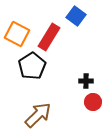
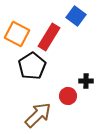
red circle: moved 25 px left, 6 px up
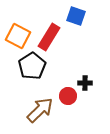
blue square: rotated 18 degrees counterclockwise
orange square: moved 1 px right, 2 px down
black cross: moved 1 px left, 2 px down
brown arrow: moved 2 px right, 5 px up
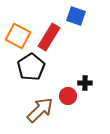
black pentagon: moved 1 px left, 1 px down
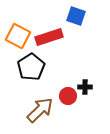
red rectangle: rotated 40 degrees clockwise
black cross: moved 4 px down
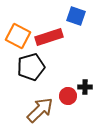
black pentagon: rotated 16 degrees clockwise
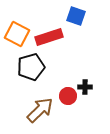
orange square: moved 1 px left, 2 px up
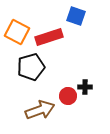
orange square: moved 2 px up
brown arrow: rotated 24 degrees clockwise
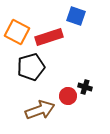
black cross: rotated 16 degrees clockwise
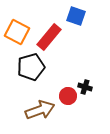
red rectangle: rotated 32 degrees counterclockwise
